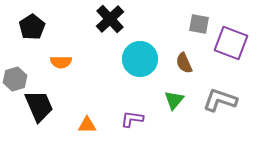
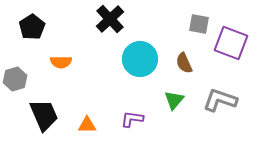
black trapezoid: moved 5 px right, 9 px down
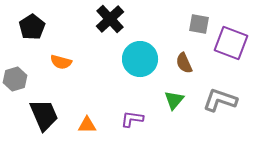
orange semicircle: rotated 15 degrees clockwise
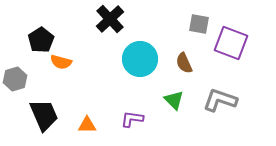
black pentagon: moved 9 px right, 13 px down
green triangle: rotated 25 degrees counterclockwise
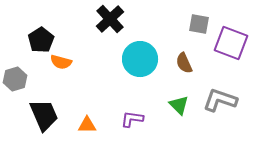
green triangle: moved 5 px right, 5 px down
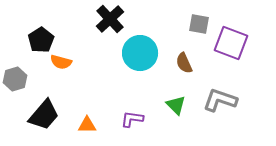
cyan circle: moved 6 px up
green triangle: moved 3 px left
black trapezoid: rotated 64 degrees clockwise
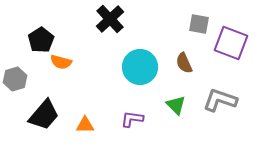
cyan circle: moved 14 px down
orange triangle: moved 2 px left
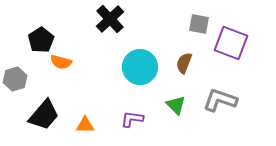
brown semicircle: rotated 45 degrees clockwise
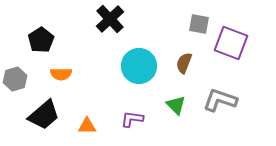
orange semicircle: moved 12 px down; rotated 15 degrees counterclockwise
cyan circle: moved 1 px left, 1 px up
black trapezoid: rotated 8 degrees clockwise
orange triangle: moved 2 px right, 1 px down
